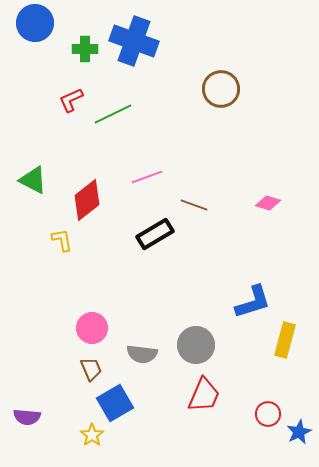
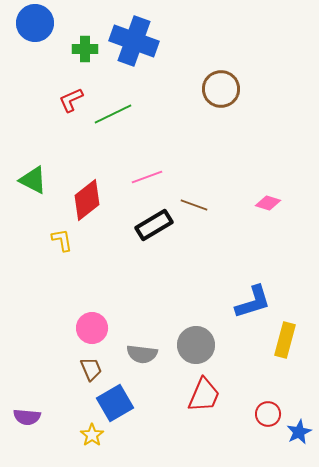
black rectangle: moved 1 px left, 9 px up
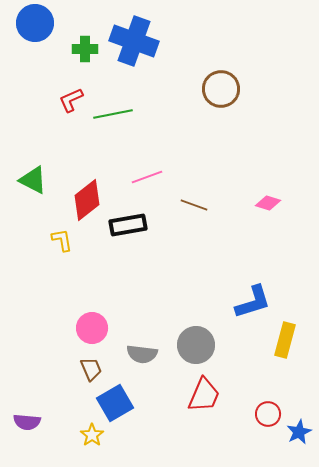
green line: rotated 15 degrees clockwise
black rectangle: moved 26 px left; rotated 21 degrees clockwise
purple semicircle: moved 5 px down
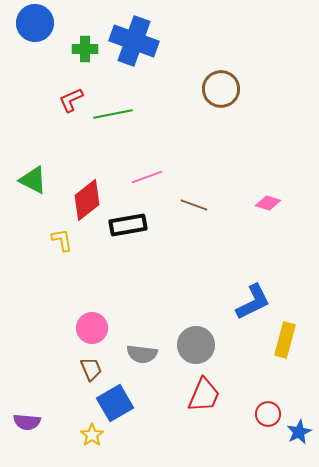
blue L-shape: rotated 9 degrees counterclockwise
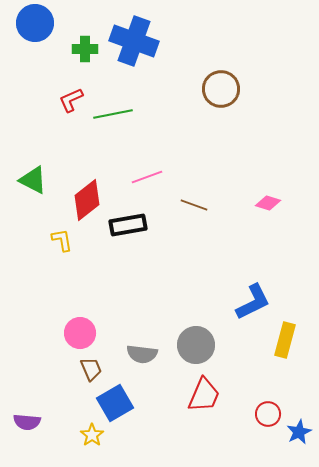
pink circle: moved 12 px left, 5 px down
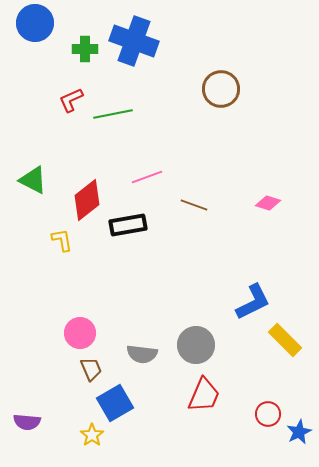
yellow rectangle: rotated 60 degrees counterclockwise
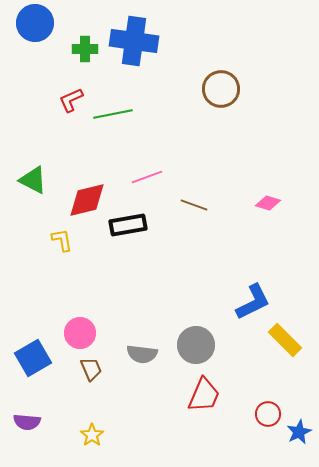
blue cross: rotated 12 degrees counterclockwise
red diamond: rotated 24 degrees clockwise
blue square: moved 82 px left, 45 px up
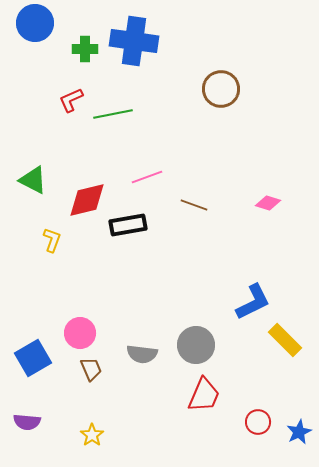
yellow L-shape: moved 10 px left; rotated 30 degrees clockwise
red circle: moved 10 px left, 8 px down
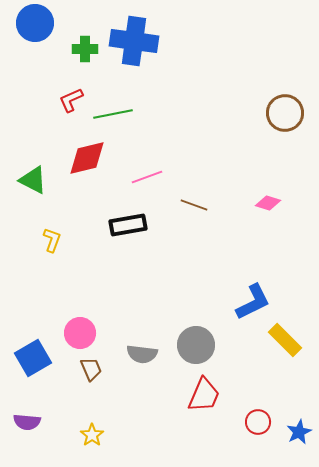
brown circle: moved 64 px right, 24 px down
red diamond: moved 42 px up
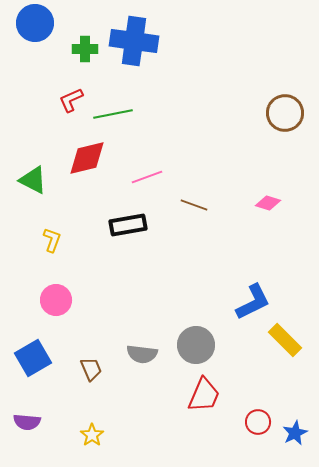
pink circle: moved 24 px left, 33 px up
blue star: moved 4 px left, 1 px down
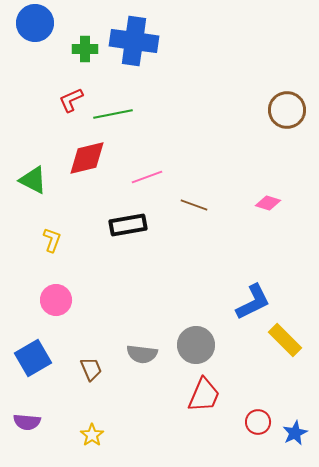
brown circle: moved 2 px right, 3 px up
